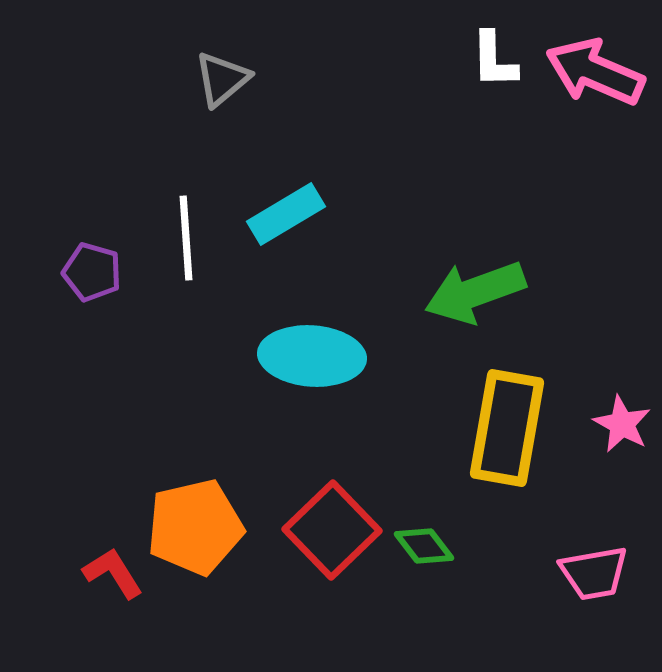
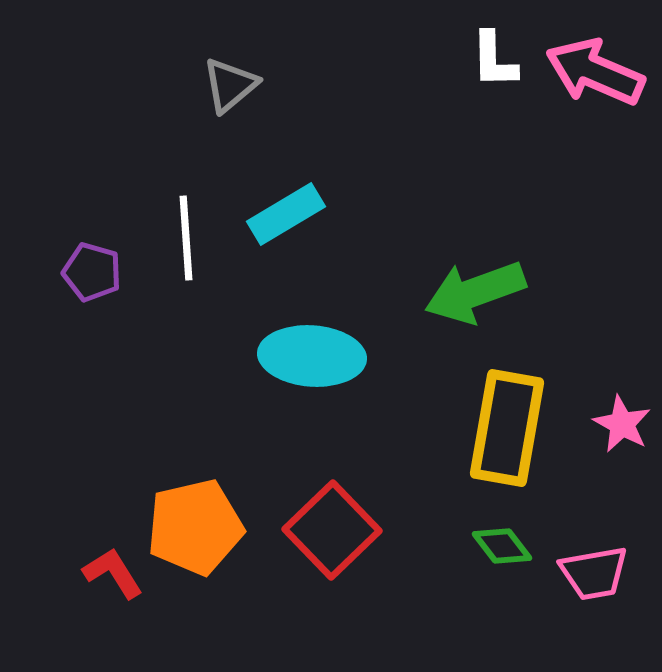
gray triangle: moved 8 px right, 6 px down
green diamond: moved 78 px right
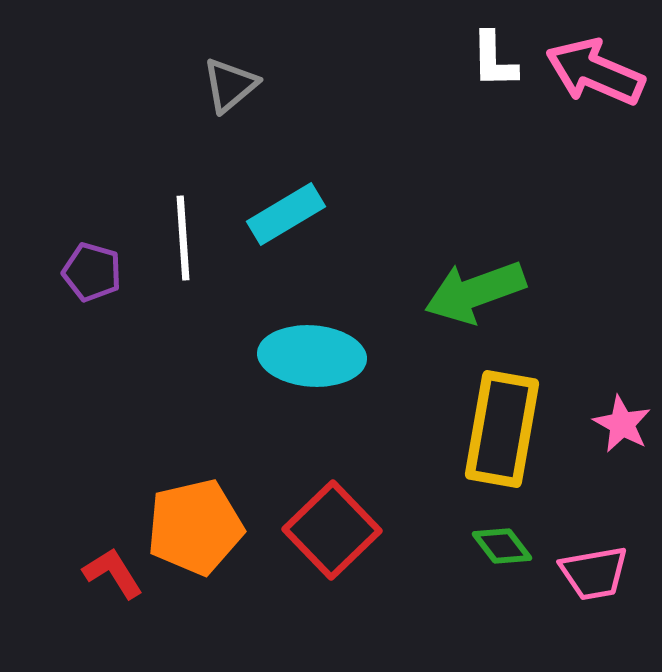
white line: moved 3 px left
yellow rectangle: moved 5 px left, 1 px down
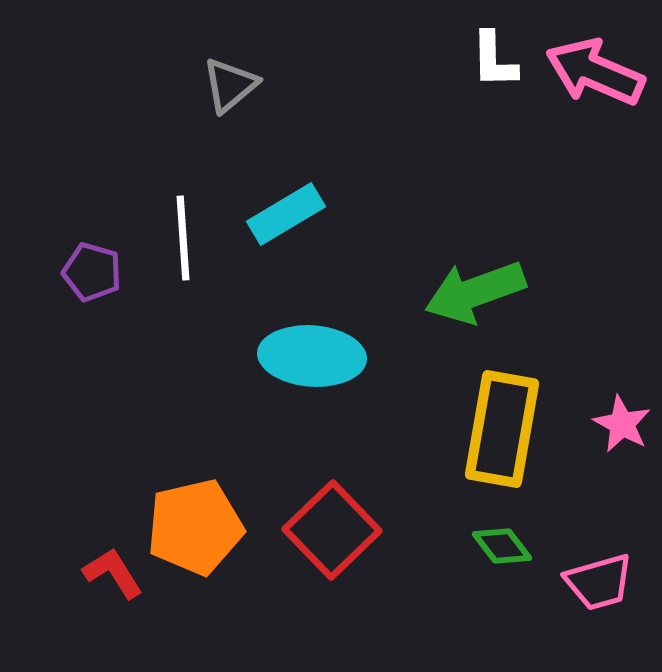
pink trapezoid: moved 5 px right, 9 px down; rotated 6 degrees counterclockwise
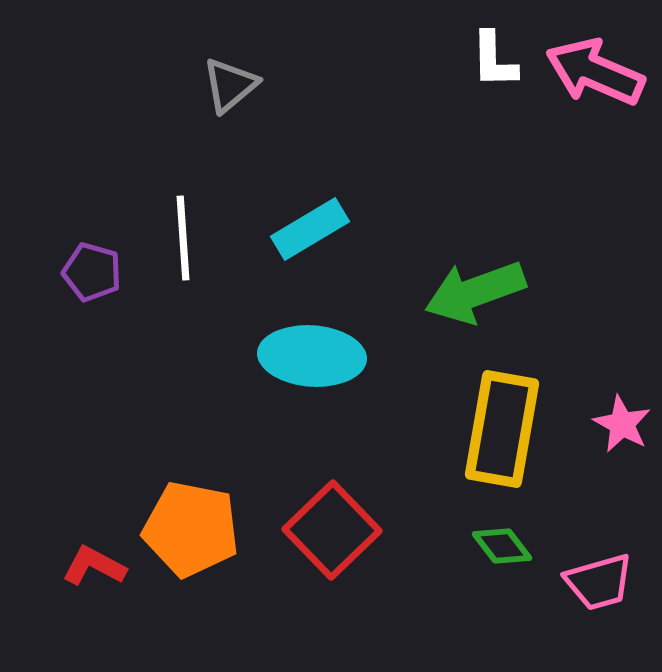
cyan rectangle: moved 24 px right, 15 px down
orange pentagon: moved 4 px left, 2 px down; rotated 24 degrees clockwise
red L-shape: moved 19 px left, 7 px up; rotated 30 degrees counterclockwise
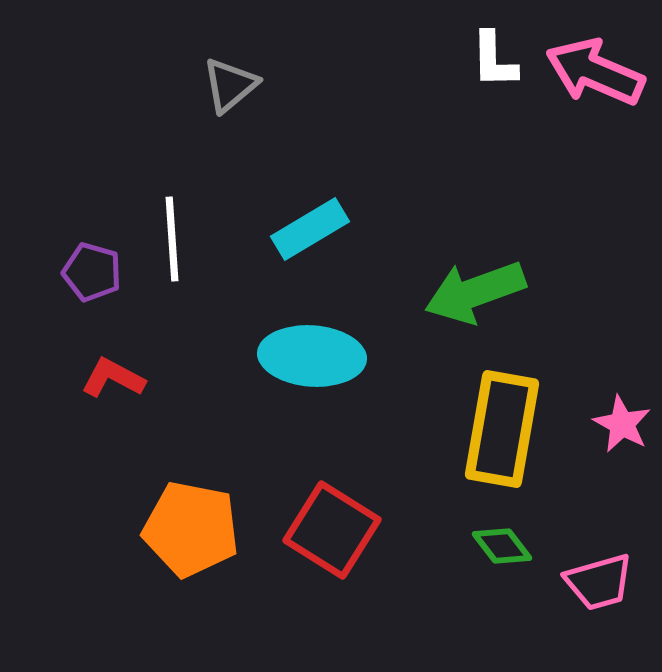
white line: moved 11 px left, 1 px down
red square: rotated 14 degrees counterclockwise
red L-shape: moved 19 px right, 188 px up
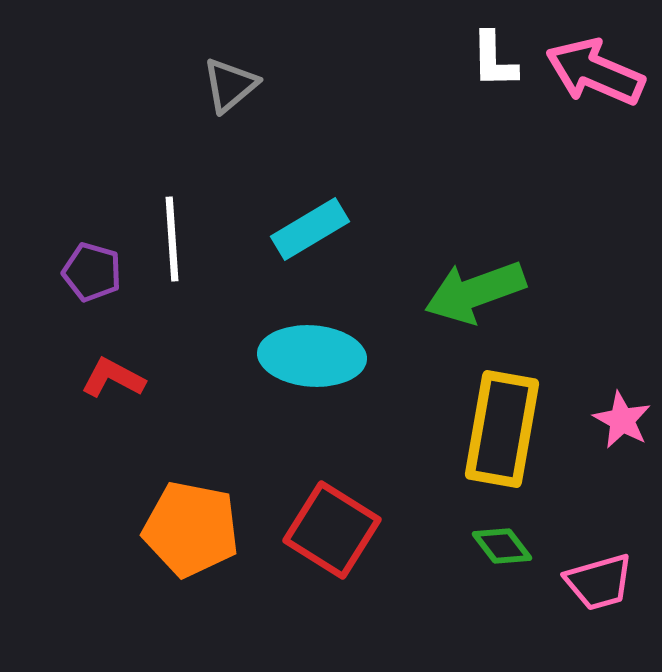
pink star: moved 4 px up
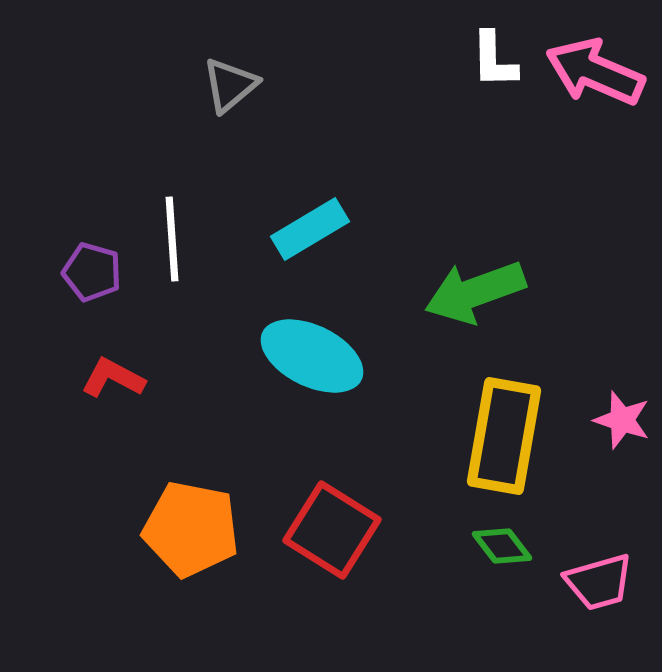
cyan ellipse: rotated 22 degrees clockwise
pink star: rotated 10 degrees counterclockwise
yellow rectangle: moved 2 px right, 7 px down
